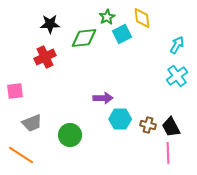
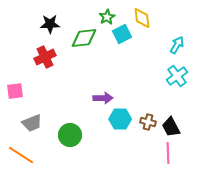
brown cross: moved 3 px up
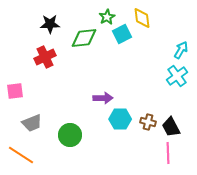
cyan arrow: moved 4 px right, 5 px down
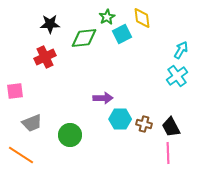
brown cross: moved 4 px left, 2 px down
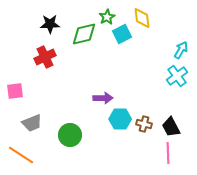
green diamond: moved 4 px up; rotated 8 degrees counterclockwise
